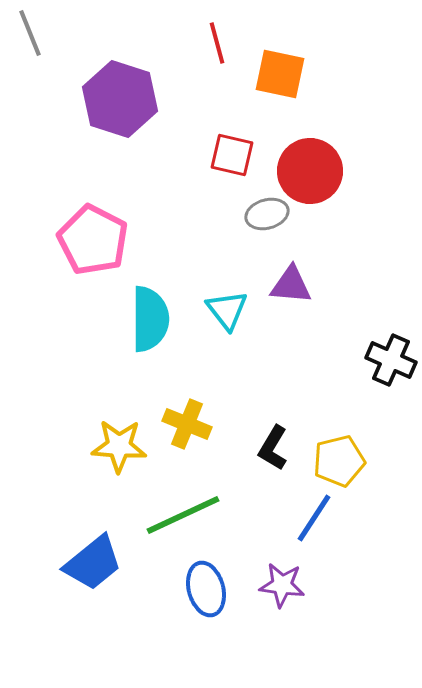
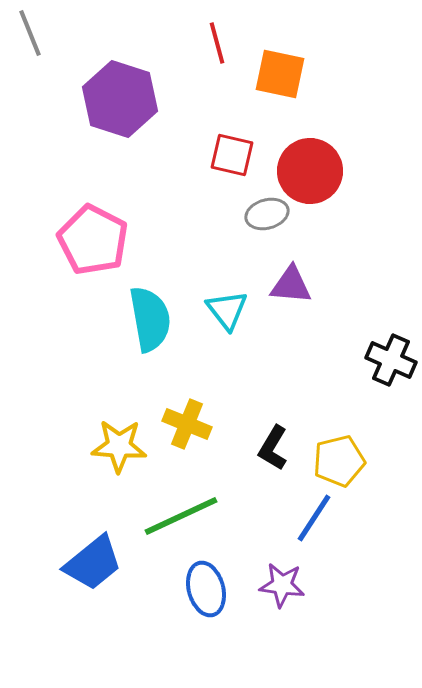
cyan semicircle: rotated 10 degrees counterclockwise
green line: moved 2 px left, 1 px down
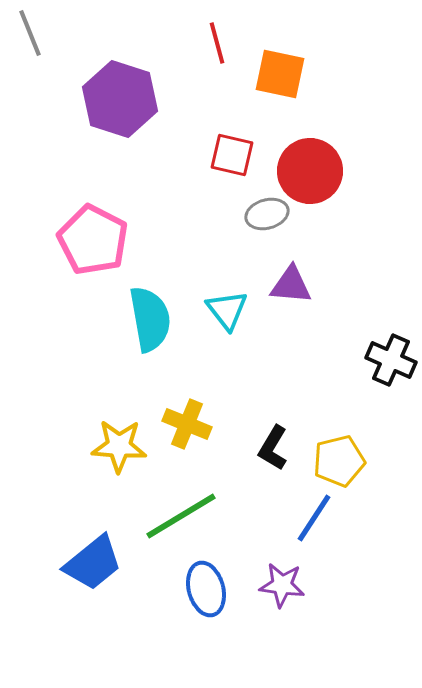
green line: rotated 6 degrees counterclockwise
